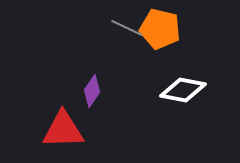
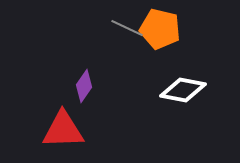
purple diamond: moved 8 px left, 5 px up
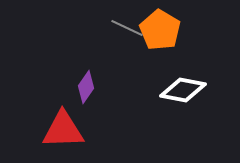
orange pentagon: moved 1 px down; rotated 18 degrees clockwise
purple diamond: moved 2 px right, 1 px down
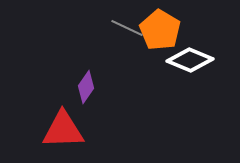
white diamond: moved 7 px right, 30 px up; rotated 12 degrees clockwise
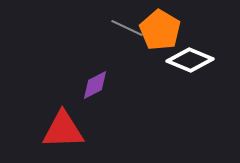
purple diamond: moved 9 px right, 2 px up; rotated 28 degrees clockwise
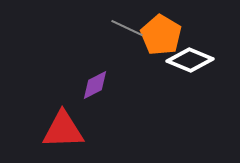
orange pentagon: moved 1 px right, 5 px down
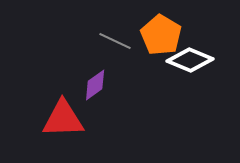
gray line: moved 12 px left, 13 px down
purple diamond: rotated 8 degrees counterclockwise
red triangle: moved 11 px up
